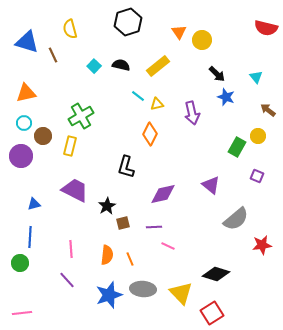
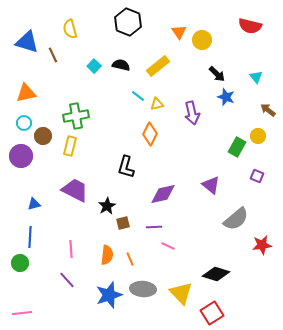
black hexagon at (128, 22): rotated 20 degrees counterclockwise
red semicircle at (266, 28): moved 16 px left, 2 px up
green cross at (81, 116): moved 5 px left; rotated 20 degrees clockwise
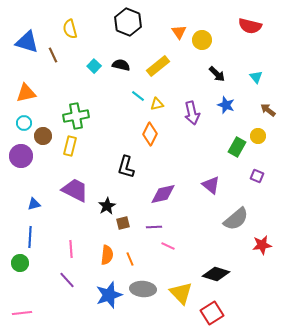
blue star at (226, 97): moved 8 px down
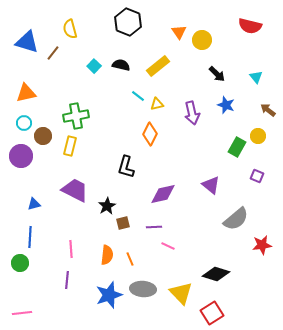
brown line at (53, 55): moved 2 px up; rotated 63 degrees clockwise
purple line at (67, 280): rotated 48 degrees clockwise
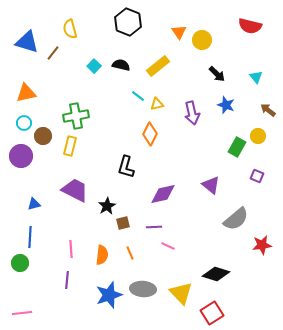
orange semicircle at (107, 255): moved 5 px left
orange line at (130, 259): moved 6 px up
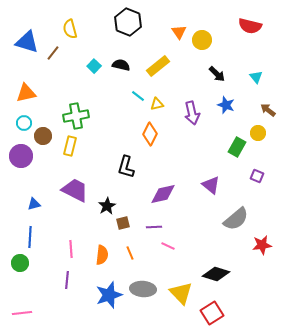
yellow circle at (258, 136): moved 3 px up
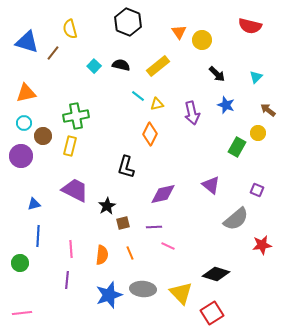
cyan triangle at (256, 77): rotated 24 degrees clockwise
purple square at (257, 176): moved 14 px down
blue line at (30, 237): moved 8 px right, 1 px up
